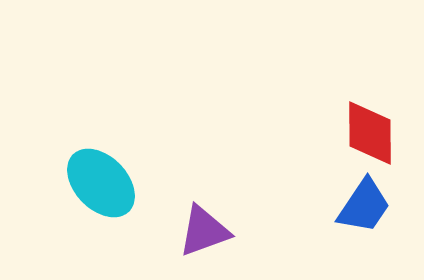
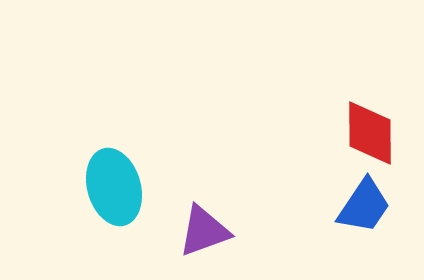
cyan ellipse: moved 13 px right, 4 px down; rotated 28 degrees clockwise
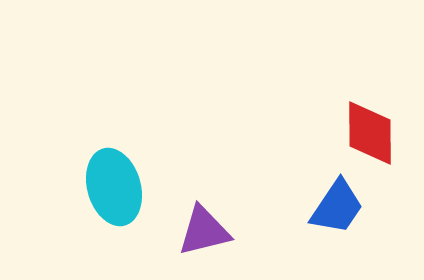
blue trapezoid: moved 27 px left, 1 px down
purple triangle: rotated 6 degrees clockwise
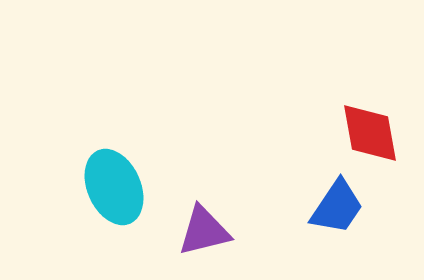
red diamond: rotated 10 degrees counterclockwise
cyan ellipse: rotated 8 degrees counterclockwise
